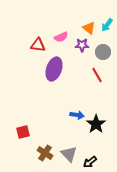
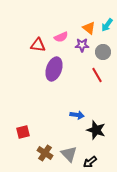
black star: moved 6 px down; rotated 18 degrees counterclockwise
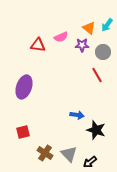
purple ellipse: moved 30 px left, 18 px down
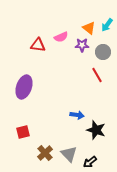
brown cross: rotated 14 degrees clockwise
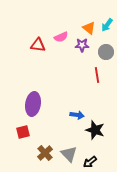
gray circle: moved 3 px right
red line: rotated 21 degrees clockwise
purple ellipse: moved 9 px right, 17 px down; rotated 10 degrees counterclockwise
black star: moved 1 px left
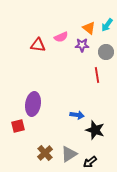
red square: moved 5 px left, 6 px up
gray triangle: rotated 42 degrees clockwise
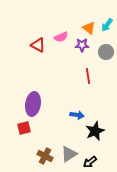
red triangle: rotated 21 degrees clockwise
red line: moved 9 px left, 1 px down
red square: moved 6 px right, 2 px down
black star: moved 1 px down; rotated 30 degrees clockwise
brown cross: moved 3 px down; rotated 21 degrees counterclockwise
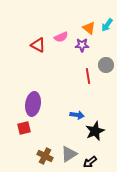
gray circle: moved 13 px down
